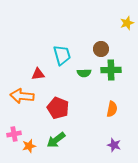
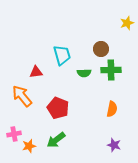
red triangle: moved 2 px left, 2 px up
orange arrow: rotated 45 degrees clockwise
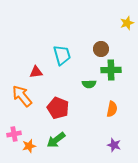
green semicircle: moved 5 px right, 11 px down
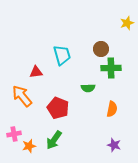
green cross: moved 2 px up
green semicircle: moved 1 px left, 4 px down
green arrow: moved 2 px left; rotated 18 degrees counterclockwise
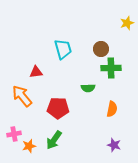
cyan trapezoid: moved 1 px right, 6 px up
red pentagon: rotated 20 degrees counterclockwise
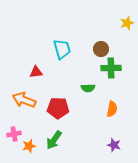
cyan trapezoid: moved 1 px left
orange arrow: moved 2 px right, 4 px down; rotated 30 degrees counterclockwise
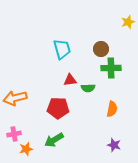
yellow star: moved 1 px right, 1 px up
red triangle: moved 34 px right, 8 px down
orange arrow: moved 9 px left, 2 px up; rotated 35 degrees counterclockwise
green arrow: rotated 24 degrees clockwise
orange star: moved 3 px left, 3 px down
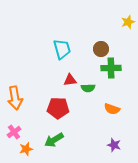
orange arrow: rotated 85 degrees counterclockwise
orange semicircle: rotated 98 degrees clockwise
pink cross: moved 2 px up; rotated 24 degrees counterclockwise
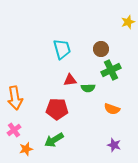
green cross: moved 2 px down; rotated 24 degrees counterclockwise
red pentagon: moved 1 px left, 1 px down
pink cross: moved 2 px up
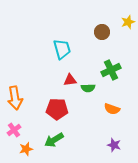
brown circle: moved 1 px right, 17 px up
